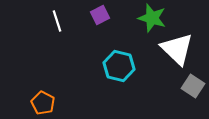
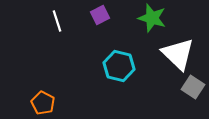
white triangle: moved 1 px right, 5 px down
gray square: moved 1 px down
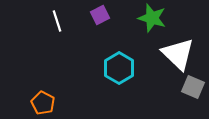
cyan hexagon: moved 2 px down; rotated 16 degrees clockwise
gray square: rotated 10 degrees counterclockwise
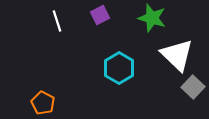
white triangle: moved 1 px left, 1 px down
gray square: rotated 20 degrees clockwise
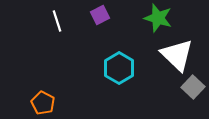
green star: moved 6 px right
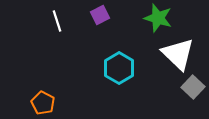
white triangle: moved 1 px right, 1 px up
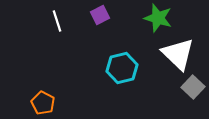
cyan hexagon: moved 3 px right; rotated 16 degrees clockwise
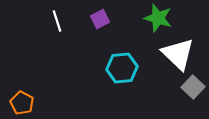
purple square: moved 4 px down
cyan hexagon: rotated 8 degrees clockwise
orange pentagon: moved 21 px left
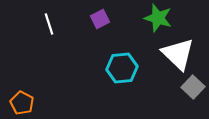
white line: moved 8 px left, 3 px down
